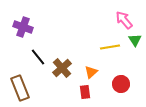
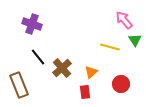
purple cross: moved 9 px right, 3 px up
yellow line: rotated 24 degrees clockwise
brown rectangle: moved 1 px left, 3 px up
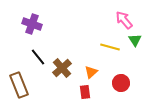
red circle: moved 1 px up
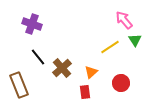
yellow line: rotated 48 degrees counterclockwise
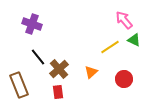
green triangle: moved 1 px left; rotated 32 degrees counterclockwise
brown cross: moved 3 px left, 1 px down
red circle: moved 3 px right, 4 px up
red rectangle: moved 27 px left
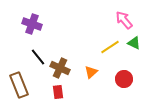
green triangle: moved 3 px down
brown cross: moved 1 px right, 1 px up; rotated 24 degrees counterclockwise
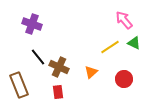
brown cross: moved 1 px left, 1 px up
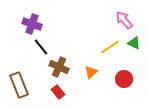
black line: moved 3 px right, 10 px up
red rectangle: rotated 32 degrees counterclockwise
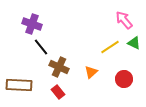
brown rectangle: rotated 65 degrees counterclockwise
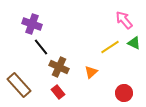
red circle: moved 14 px down
brown rectangle: rotated 45 degrees clockwise
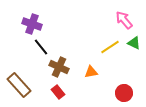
orange triangle: rotated 32 degrees clockwise
